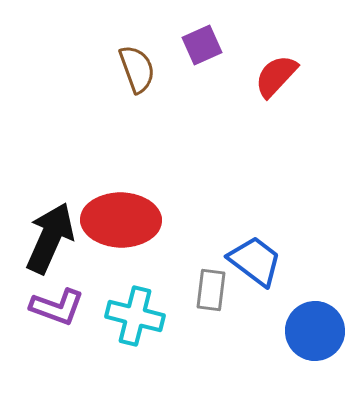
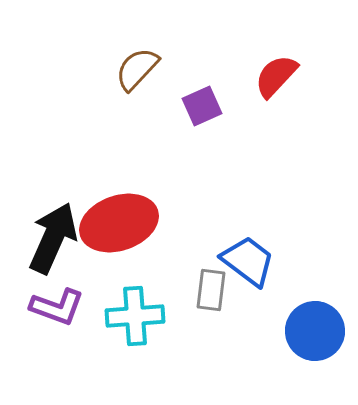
purple square: moved 61 px down
brown semicircle: rotated 117 degrees counterclockwise
red ellipse: moved 2 px left, 3 px down; rotated 20 degrees counterclockwise
black arrow: moved 3 px right
blue trapezoid: moved 7 px left
cyan cross: rotated 18 degrees counterclockwise
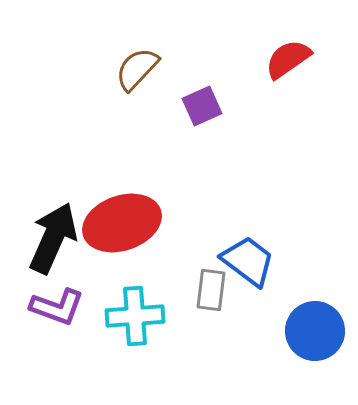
red semicircle: moved 12 px right, 17 px up; rotated 12 degrees clockwise
red ellipse: moved 3 px right
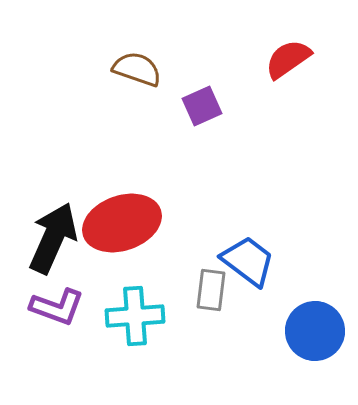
brown semicircle: rotated 66 degrees clockwise
